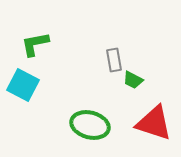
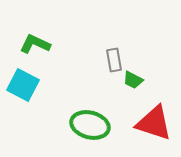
green L-shape: rotated 36 degrees clockwise
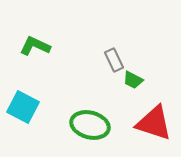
green L-shape: moved 2 px down
gray rectangle: rotated 15 degrees counterclockwise
cyan square: moved 22 px down
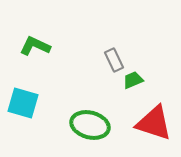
green trapezoid: rotated 130 degrees clockwise
cyan square: moved 4 px up; rotated 12 degrees counterclockwise
